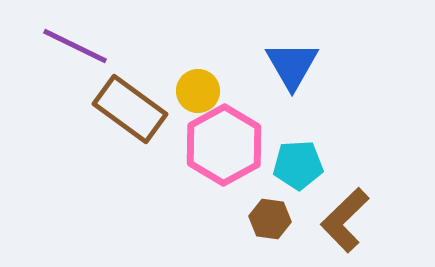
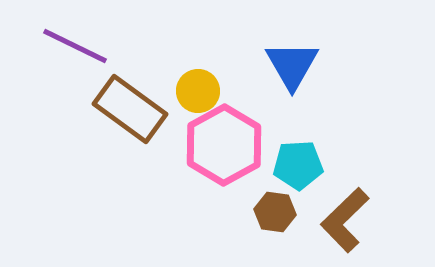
brown hexagon: moved 5 px right, 7 px up
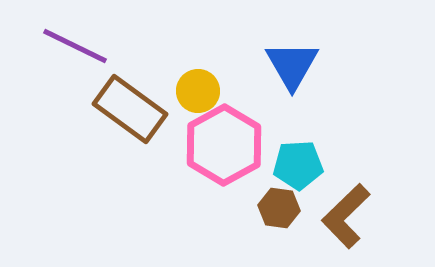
brown hexagon: moved 4 px right, 4 px up
brown L-shape: moved 1 px right, 4 px up
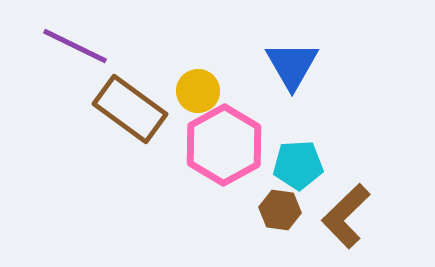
brown hexagon: moved 1 px right, 2 px down
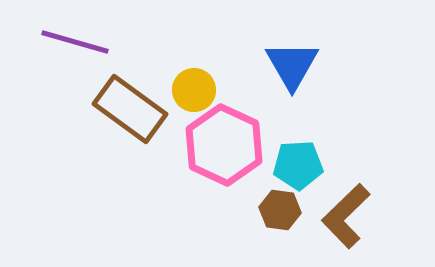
purple line: moved 4 px up; rotated 10 degrees counterclockwise
yellow circle: moved 4 px left, 1 px up
pink hexagon: rotated 6 degrees counterclockwise
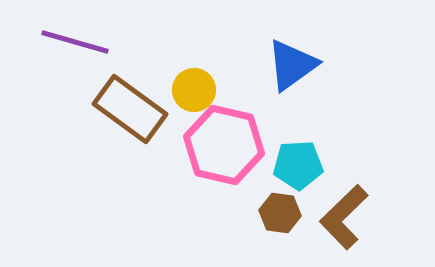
blue triangle: rotated 24 degrees clockwise
pink hexagon: rotated 12 degrees counterclockwise
brown hexagon: moved 3 px down
brown L-shape: moved 2 px left, 1 px down
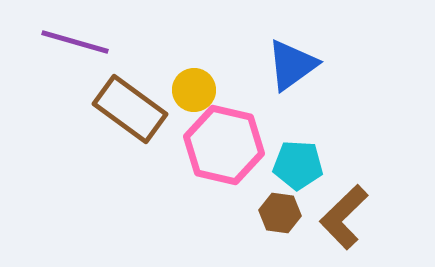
cyan pentagon: rotated 6 degrees clockwise
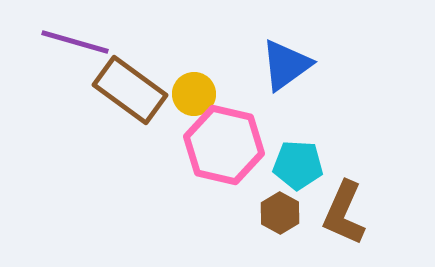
blue triangle: moved 6 px left
yellow circle: moved 4 px down
brown rectangle: moved 19 px up
brown hexagon: rotated 21 degrees clockwise
brown L-shape: moved 4 px up; rotated 22 degrees counterclockwise
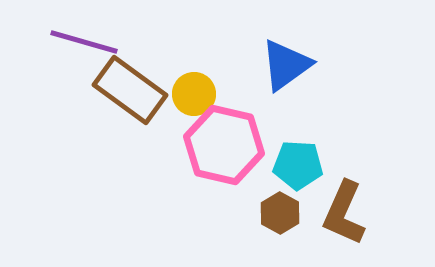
purple line: moved 9 px right
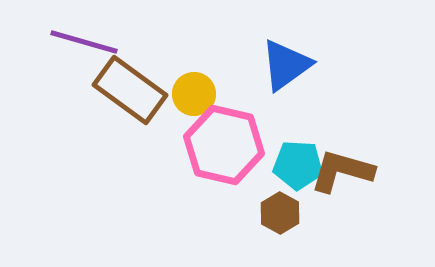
brown L-shape: moved 2 px left, 42 px up; rotated 82 degrees clockwise
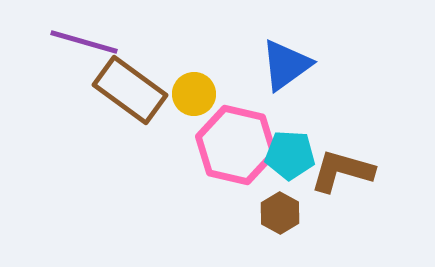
pink hexagon: moved 12 px right
cyan pentagon: moved 8 px left, 10 px up
